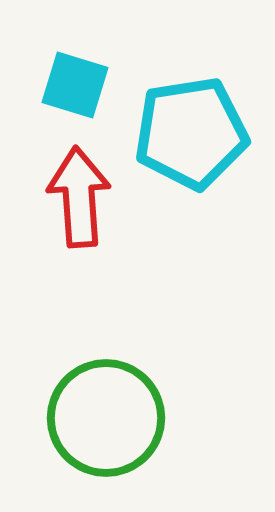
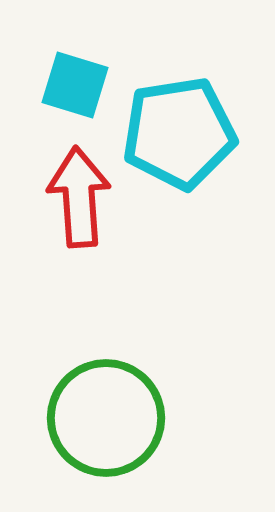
cyan pentagon: moved 12 px left
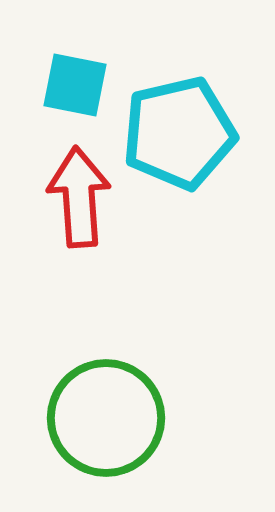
cyan square: rotated 6 degrees counterclockwise
cyan pentagon: rotated 4 degrees counterclockwise
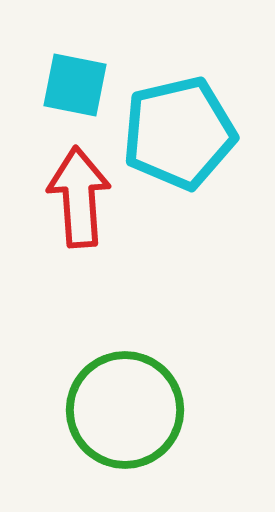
green circle: moved 19 px right, 8 px up
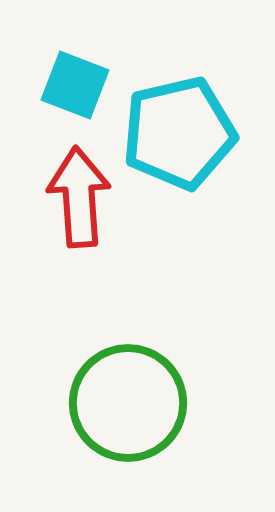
cyan square: rotated 10 degrees clockwise
green circle: moved 3 px right, 7 px up
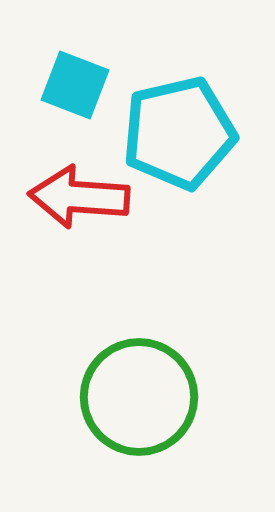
red arrow: rotated 82 degrees counterclockwise
green circle: moved 11 px right, 6 px up
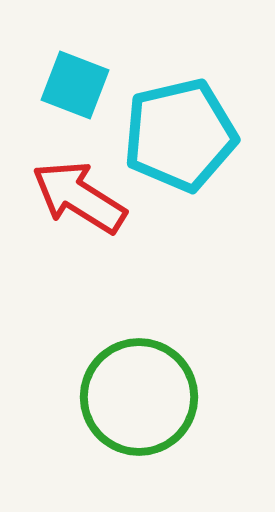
cyan pentagon: moved 1 px right, 2 px down
red arrow: rotated 28 degrees clockwise
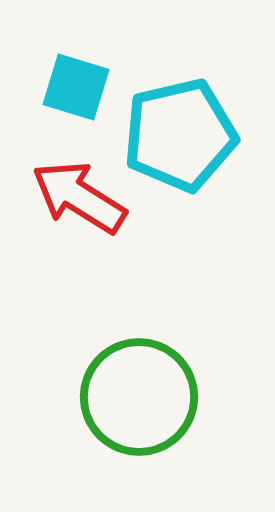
cyan square: moved 1 px right, 2 px down; rotated 4 degrees counterclockwise
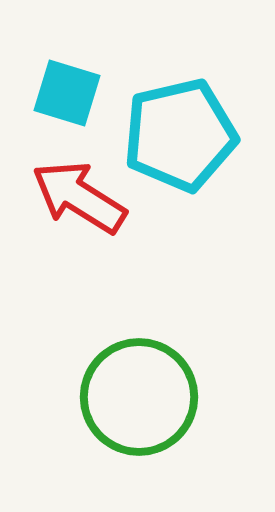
cyan square: moved 9 px left, 6 px down
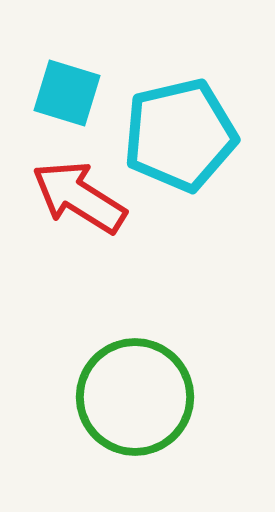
green circle: moved 4 px left
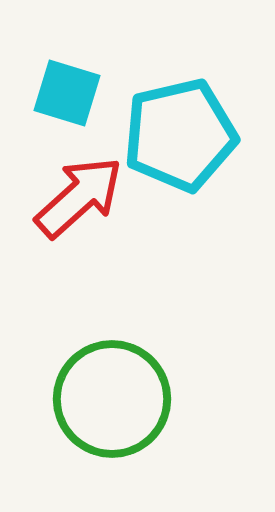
red arrow: rotated 106 degrees clockwise
green circle: moved 23 px left, 2 px down
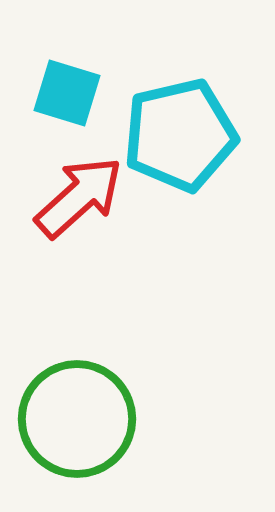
green circle: moved 35 px left, 20 px down
